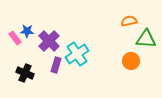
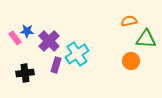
black cross: rotated 30 degrees counterclockwise
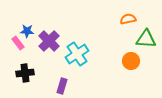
orange semicircle: moved 1 px left, 2 px up
pink rectangle: moved 3 px right, 5 px down
purple rectangle: moved 6 px right, 21 px down
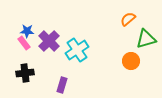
orange semicircle: rotated 28 degrees counterclockwise
green triangle: rotated 20 degrees counterclockwise
pink rectangle: moved 6 px right
cyan cross: moved 4 px up
purple rectangle: moved 1 px up
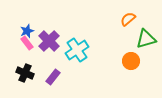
blue star: rotated 24 degrees counterclockwise
pink rectangle: moved 3 px right
black cross: rotated 30 degrees clockwise
purple rectangle: moved 9 px left, 8 px up; rotated 21 degrees clockwise
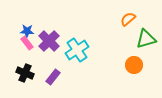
blue star: rotated 24 degrees clockwise
orange circle: moved 3 px right, 4 px down
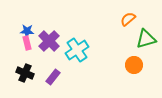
pink rectangle: rotated 24 degrees clockwise
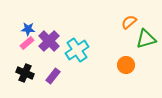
orange semicircle: moved 1 px right, 3 px down
blue star: moved 1 px right, 2 px up
pink rectangle: rotated 64 degrees clockwise
orange circle: moved 8 px left
purple rectangle: moved 1 px up
